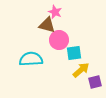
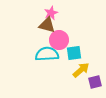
pink star: moved 4 px left, 1 px down; rotated 24 degrees clockwise
cyan semicircle: moved 16 px right, 5 px up
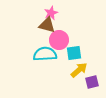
cyan semicircle: moved 2 px left
yellow arrow: moved 2 px left
purple square: moved 3 px left
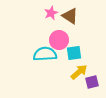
brown triangle: moved 23 px right, 9 px up; rotated 18 degrees clockwise
yellow arrow: moved 2 px down
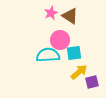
pink circle: moved 1 px right
cyan semicircle: moved 3 px right, 1 px down
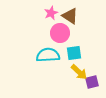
pink circle: moved 7 px up
yellow arrow: rotated 84 degrees clockwise
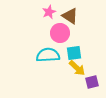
pink star: moved 2 px left, 1 px up
yellow arrow: moved 2 px left, 4 px up
